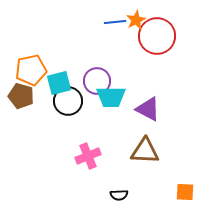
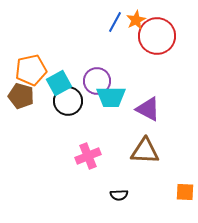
blue line: rotated 55 degrees counterclockwise
cyan square: rotated 15 degrees counterclockwise
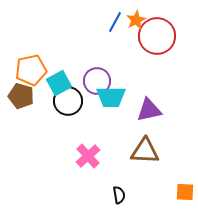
purple triangle: moved 1 px right, 1 px down; rotated 40 degrees counterclockwise
pink cross: rotated 20 degrees counterclockwise
black semicircle: rotated 96 degrees counterclockwise
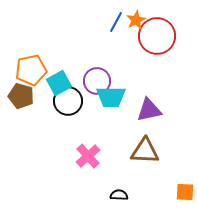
blue line: moved 1 px right
black semicircle: rotated 78 degrees counterclockwise
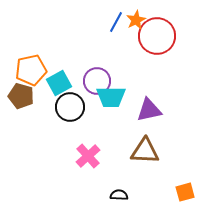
black circle: moved 2 px right, 6 px down
orange square: rotated 18 degrees counterclockwise
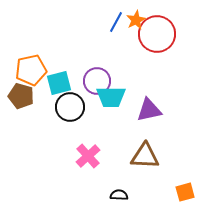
red circle: moved 2 px up
cyan square: rotated 15 degrees clockwise
brown triangle: moved 5 px down
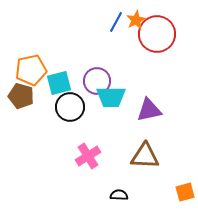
pink cross: rotated 10 degrees clockwise
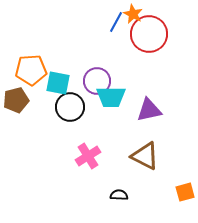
orange star: moved 3 px left, 6 px up; rotated 18 degrees counterclockwise
red circle: moved 8 px left
orange pentagon: rotated 8 degrees clockwise
cyan square: moved 1 px left; rotated 25 degrees clockwise
brown pentagon: moved 5 px left, 4 px down; rotated 30 degrees counterclockwise
brown triangle: rotated 24 degrees clockwise
